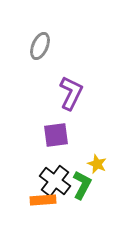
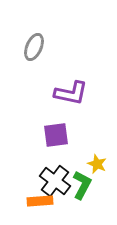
gray ellipse: moved 6 px left, 1 px down
purple L-shape: rotated 76 degrees clockwise
orange rectangle: moved 3 px left, 1 px down
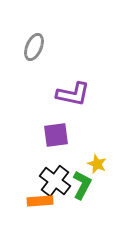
purple L-shape: moved 2 px right, 1 px down
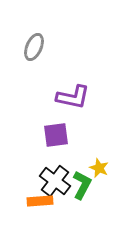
purple L-shape: moved 3 px down
yellow star: moved 2 px right, 4 px down
